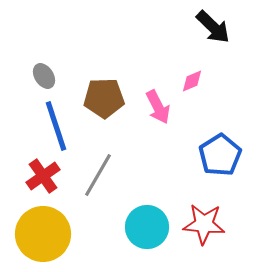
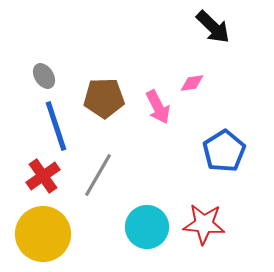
pink diamond: moved 2 px down; rotated 15 degrees clockwise
blue pentagon: moved 4 px right, 4 px up
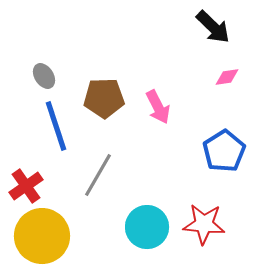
pink diamond: moved 35 px right, 6 px up
red cross: moved 17 px left, 10 px down
yellow circle: moved 1 px left, 2 px down
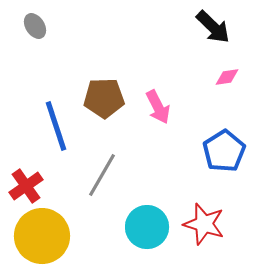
gray ellipse: moved 9 px left, 50 px up
gray line: moved 4 px right
red star: rotated 12 degrees clockwise
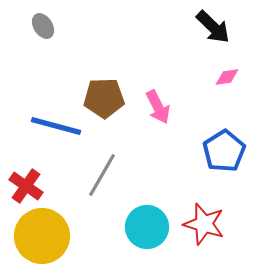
gray ellipse: moved 8 px right
blue line: rotated 57 degrees counterclockwise
red cross: rotated 20 degrees counterclockwise
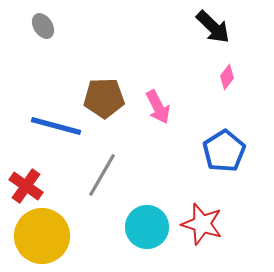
pink diamond: rotated 45 degrees counterclockwise
red star: moved 2 px left
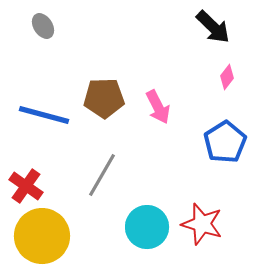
blue line: moved 12 px left, 11 px up
blue pentagon: moved 1 px right, 9 px up
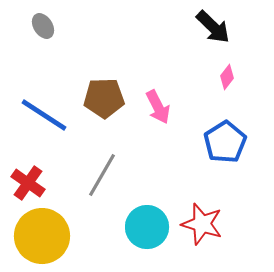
blue line: rotated 18 degrees clockwise
red cross: moved 2 px right, 3 px up
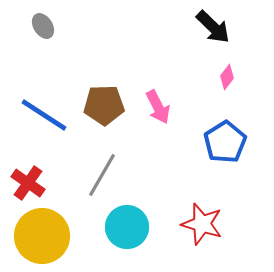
brown pentagon: moved 7 px down
cyan circle: moved 20 px left
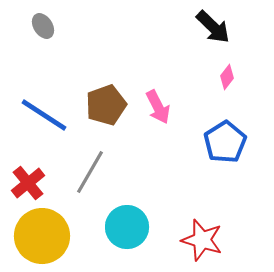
brown pentagon: moved 2 px right; rotated 18 degrees counterclockwise
gray line: moved 12 px left, 3 px up
red cross: rotated 16 degrees clockwise
red star: moved 16 px down
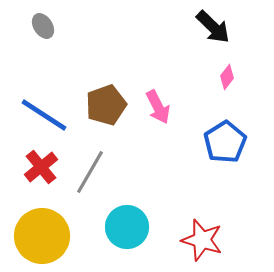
red cross: moved 13 px right, 16 px up
